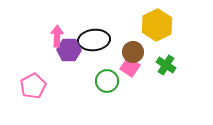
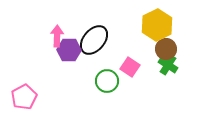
black ellipse: rotated 44 degrees counterclockwise
brown circle: moved 33 px right, 3 px up
green cross: moved 2 px right
pink pentagon: moved 9 px left, 11 px down
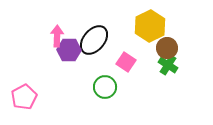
yellow hexagon: moved 7 px left, 1 px down
brown circle: moved 1 px right, 1 px up
pink square: moved 4 px left, 5 px up
green circle: moved 2 px left, 6 px down
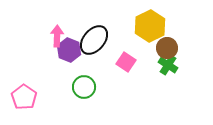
purple hexagon: rotated 20 degrees clockwise
green circle: moved 21 px left
pink pentagon: rotated 10 degrees counterclockwise
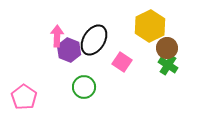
black ellipse: rotated 8 degrees counterclockwise
pink square: moved 4 px left
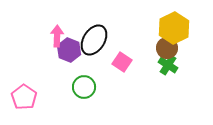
yellow hexagon: moved 24 px right, 2 px down
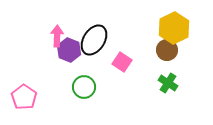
brown circle: moved 2 px down
green cross: moved 18 px down
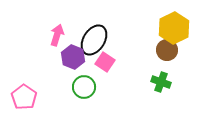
pink arrow: moved 1 px up; rotated 15 degrees clockwise
purple hexagon: moved 4 px right, 7 px down
pink square: moved 17 px left
green cross: moved 7 px left, 1 px up; rotated 12 degrees counterclockwise
